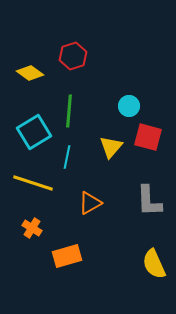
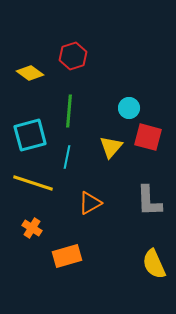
cyan circle: moved 2 px down
cyan square: moved 4 px left, 3 px down; rotated 16 degrees clockwise
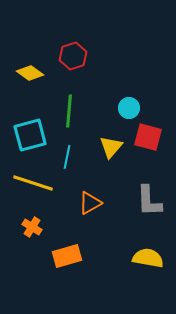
orange cross: moved 1 px up
yellow semicircle: moved 6 px left, 6 px up; rotated 124 degrees clockwise
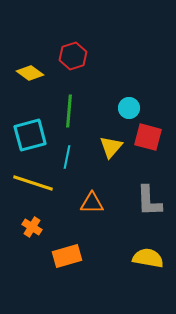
orange triangle: moved 2 px right; rotated 30 degrees clockwise
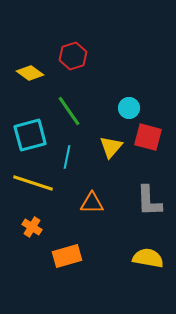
green line: rotated 40 degrees counterclockwise
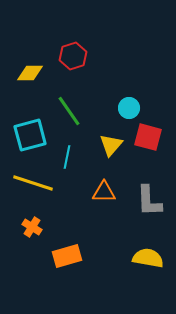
yellow diamond: rotated 36 degrees counterclockwise
yellow triangle: moved 2 px up
orange triangle: moved 12 px right, 11 px up
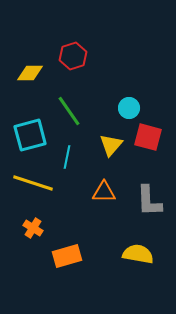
orange cross: moved 1 px right, 1 px down
yellow semicircle: moved 10 px left, 4 px up
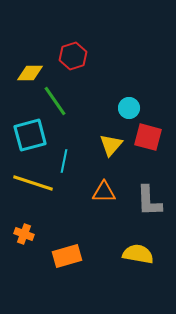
green line: moved 14 px left, 10 px up
cyan line: moved 3 px left, 4 px down
orange cross: moved 9 px left, 6 px down; rotated 12 degrees counterclockwise
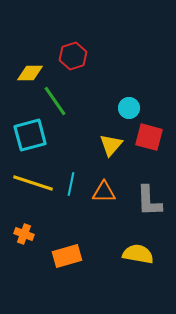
red square: moved 1 px right
cyan line: moved 7 px right, 23 px down
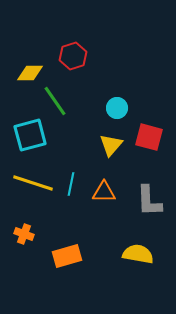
cyan circle: moved 12 px left
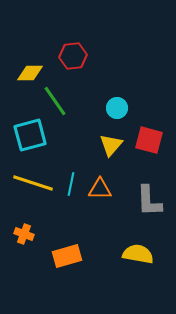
red hexagon: rotated 12 degrees clockwise
red square: moved 3 px down
orange triangle: moved 4 px left, 3 px up
